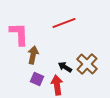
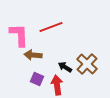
red line: moved 13 px left, 4 px down
pink L-shape: moved 1 px down
brown arrow: rotated 96 degrees counterclockwise
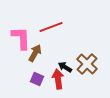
pink L-shape: moved 2 px right, 3 px down
brown arrow: moved 2 px right, 2 px up; rotated 114 degrees clockwise
red arrow: moved 1 px right, 6 px up
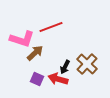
pink L-shape: moved 1 px right, 1 px down; rotated 110 degrees clockwise
brown arrow: rotated 18 degrees clockwise
black arrow: rotated 96 degrees counterclockwise
red arrow: rotated 66 degrees counterclockwise
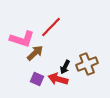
red line: rotated 25 degrees counterclockwise
brown cross: rotated 25 degrees clockwise
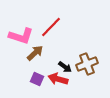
pink L-shape: moved 1 px left, 3 px up
black arrow: rotated 80 degrees counterclockwise
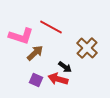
red line: rotated 75 degrees clockwise
brown cross: moved 16 px up; rotated 25 degrees counterclockwise
purple square: moved 1 px left, 1 px down
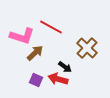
pink L-shape: moved 1 px right
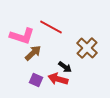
brown arrow: moved 2 px left
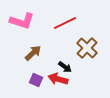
red line: moved 14 px right, 4 px up; rotated 55 degrees counterclockwise
pink L-shape: moved 15 px up
